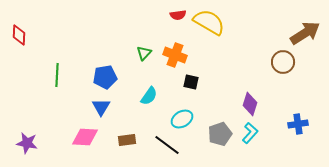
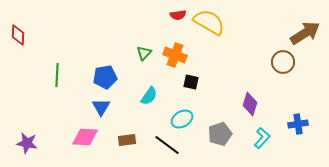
red diamond: moved 1 px left
cyan L-shape: moved 12 px right, 5 px down
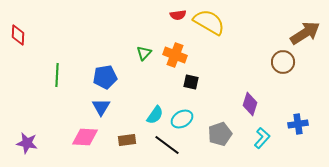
cyan semicircle: moved 6 px right, 19 px down
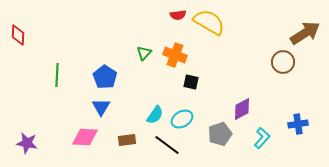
blue pentagon: rotated 30 degrees counterclockwise
purple diamond: moved 8 px left, 5 px down; rotated 45 degrees clockwise
